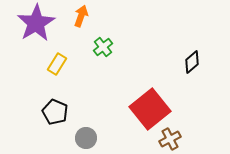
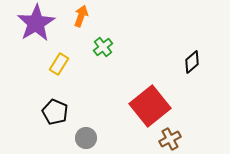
yellow rectangle: moved 2 px right
red square: moved 3 px up
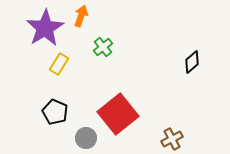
purple star: moved 9 px right, 5 px down
red square: moved 32 px left, 8 px down
brown cross: moved 2 px right
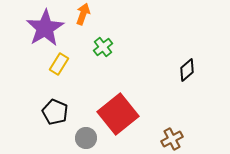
orange arrow: moved 2 px right, 2 px up
black diamond: moved 5 px left, 8 px down
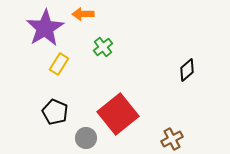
orange arrow: rotated 110 degrees counterclockwise
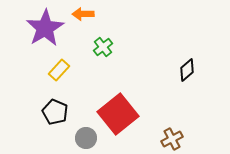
yellow rectangle: moved 6 px down; rotated 10 degrees clockwise
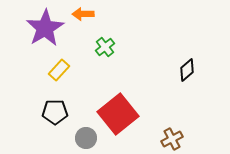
green cross: moved 2 px right
black pentagon: rotated 25 degrees counterclockwise
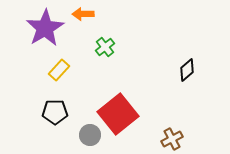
gray circle: moved 4 px right, 3 px up
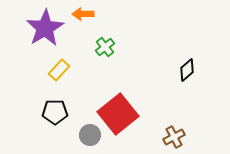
brown cross: moved 2 px right, 2 px up
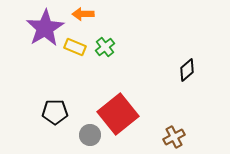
yellow rectangle: moved 16 px right, 23 px up; rotated 70 degrees clockwise
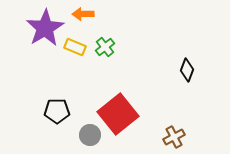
black diamond: rotated 30 degrees counterclockwise
black pentagon: moved 2 px right, 1 px up
